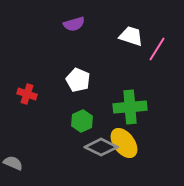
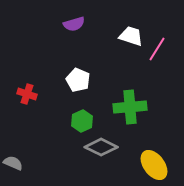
yellow ellipse: moved 30 px right, 22 px down
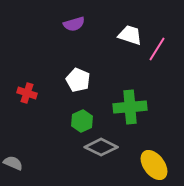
white trapezoid: moved 1 px left, 1 px up
red cross: moved 1 px up
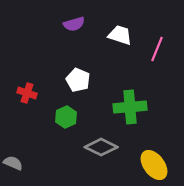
white trapezoid: moved 10 px left
pink line: rotated 10 degrees counterclockwise
green hexagon: moved 16 px left, 4 px up
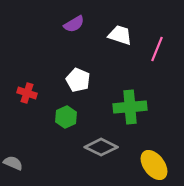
purple semicircle: rotated 15 degrees counterclockwise
